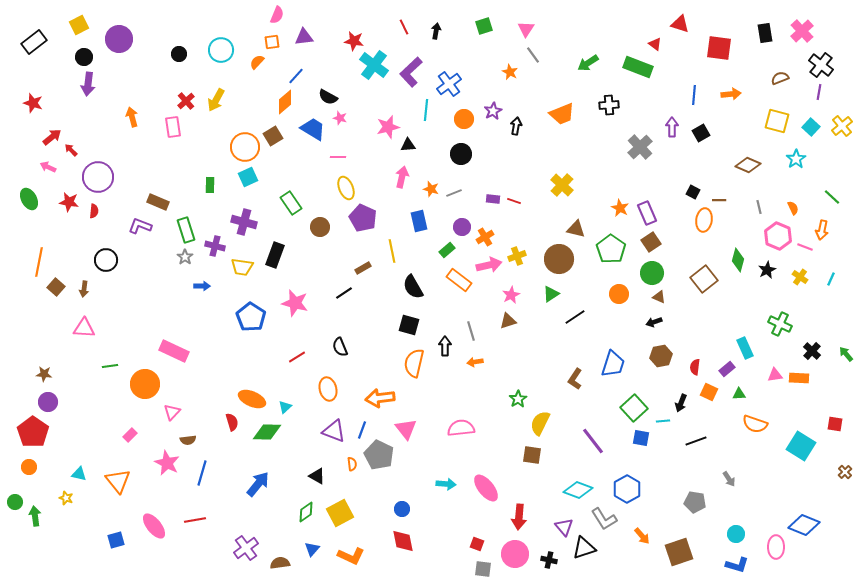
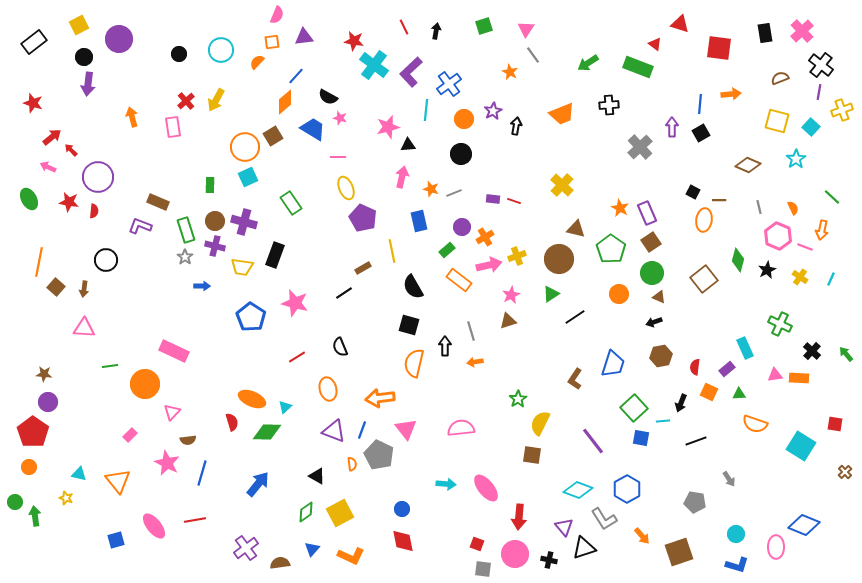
blue line at (694, 95): moved 6 px right, 9 px down
yellow cross at (842, 126): moved 16 px up; rotated 20 degrees clockwise
brown circle at (320, 227): moved 105 px left, 6 px up
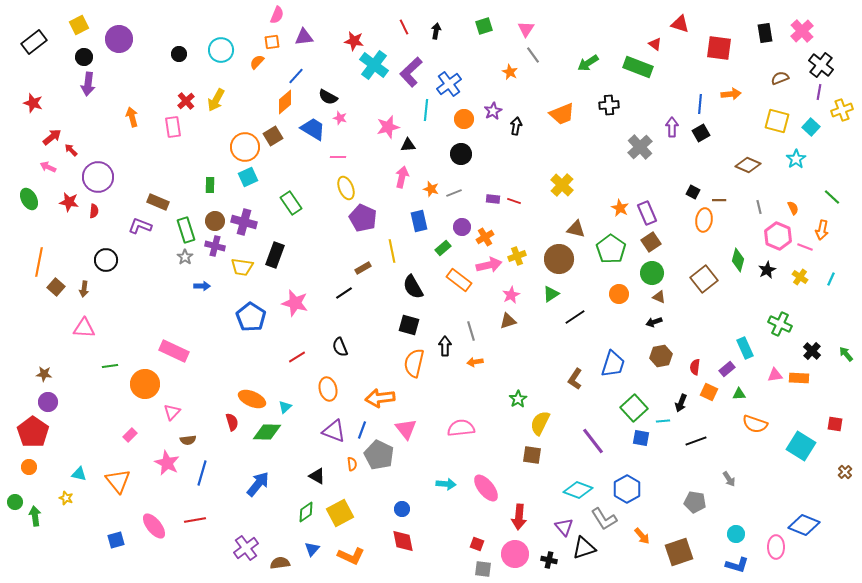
green rectangle at (447, 250): moved 4 px left, 2 px up
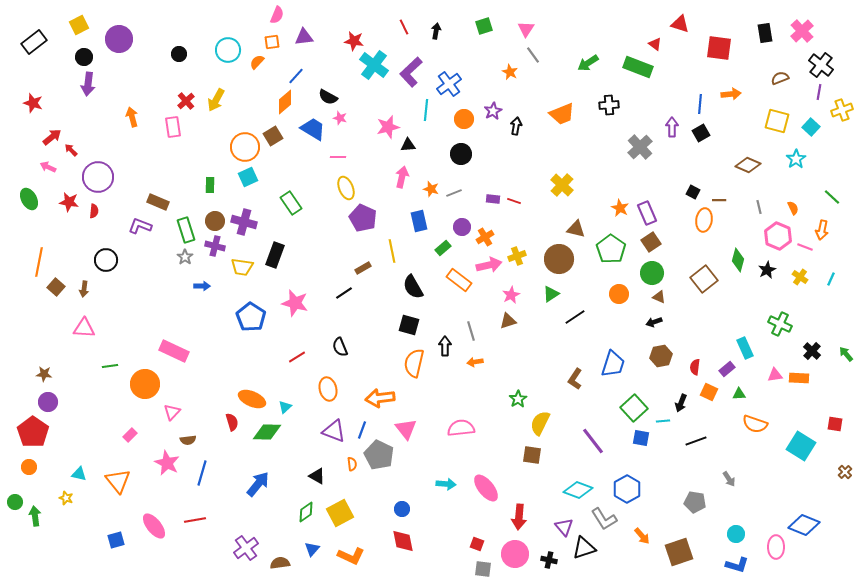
cyan circle at (221, 50): moved 7 px right
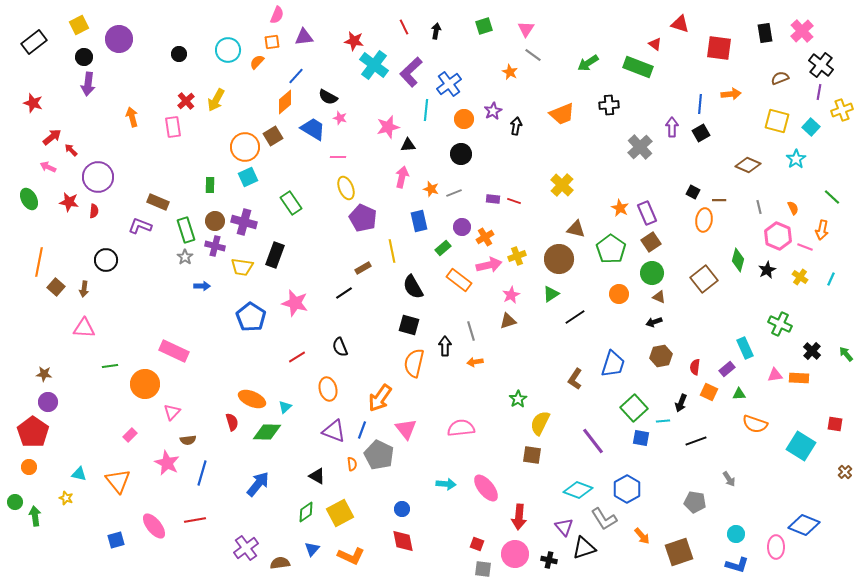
gray line at (533, 55): rotated 18 degrees counterclockwise
orange arrow at (380, 398): rotated 48 degrees counterclockwise
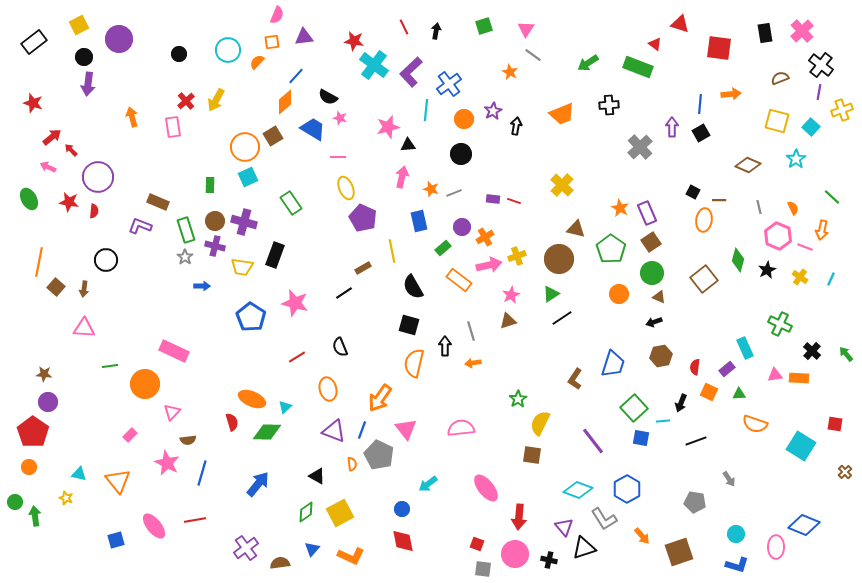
black line at (575, 317): moved 13 px left, 1 px down
orange arrow at (475, 362): moved 2 px left, 1 px down
cyan arrow at (446, 484): moved 18 px left; rotated 138 degrees clockwise
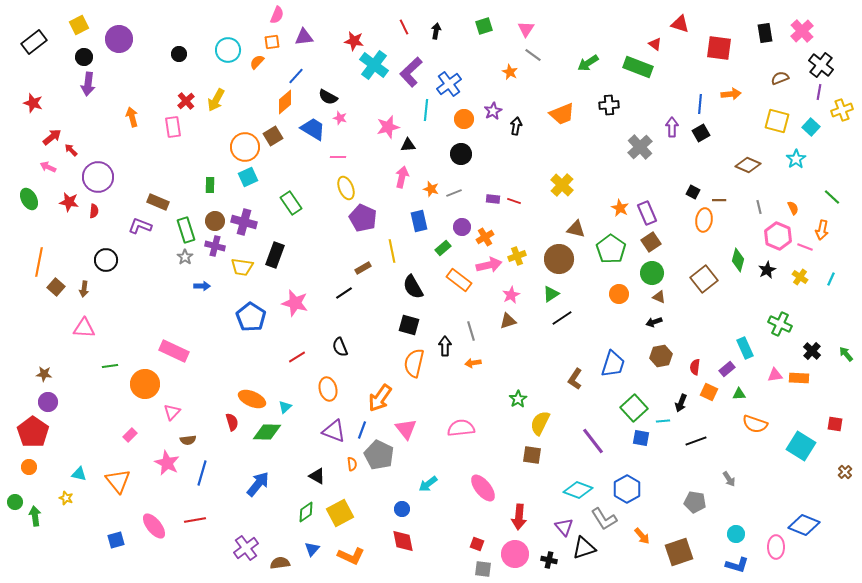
pink ellipse at (486, 488): moved 3 px left
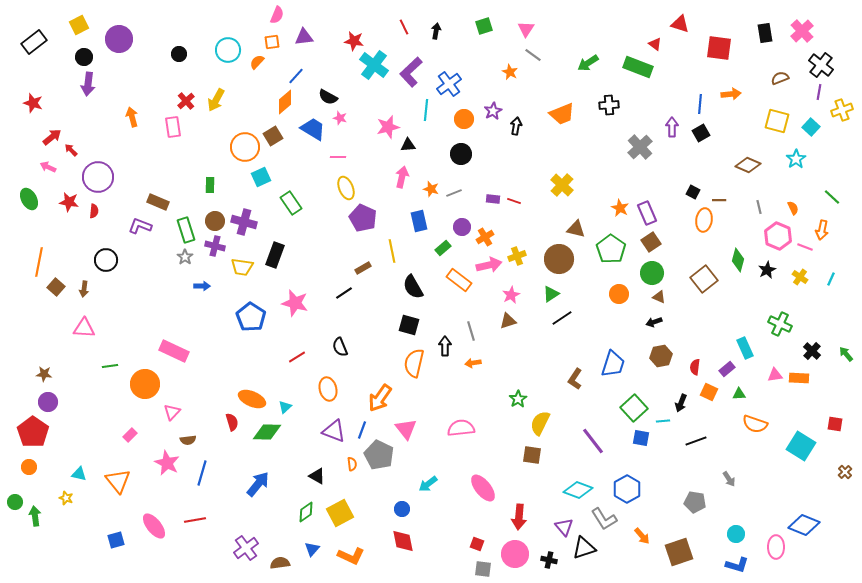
cyan square at (248, 177): moved 13 px right
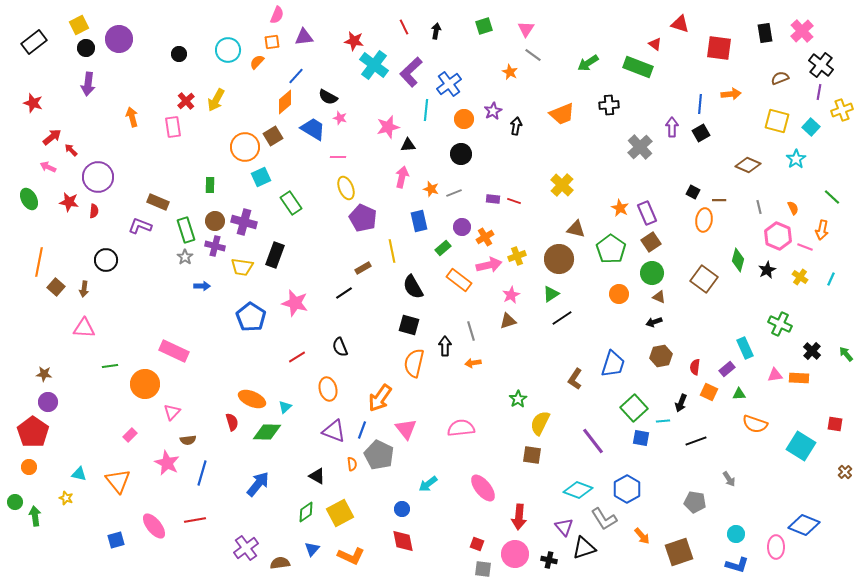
black circle at (84, 57): moved 2 px right, 9 px up
brown square at (704, 279): rotated 16 degrees counterclockwise
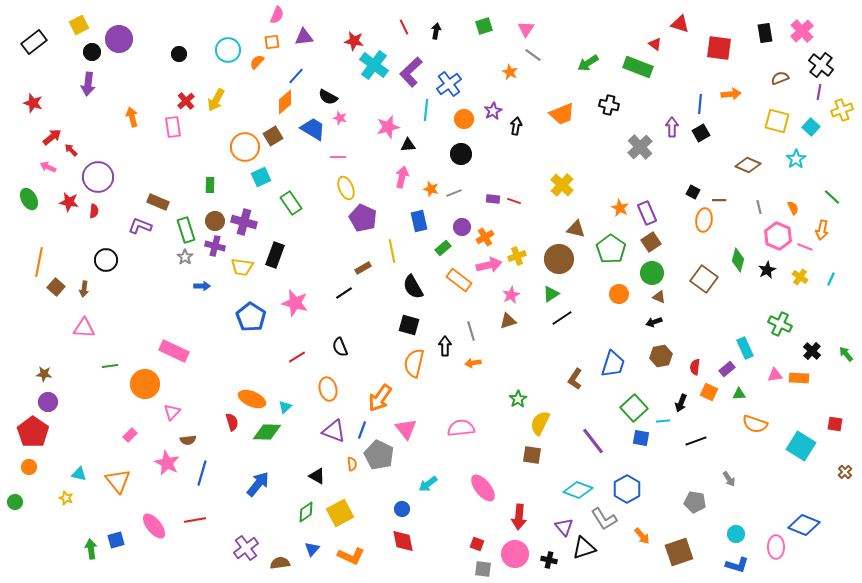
black circle at (86, 48): moved 6 px right, 4 px down
black cross at (609, 105): rotated 18 degrees clockwise
green arrow at (35, 516): moved 56 px right, 33 px down
